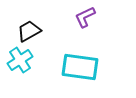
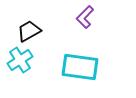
purple L-shape: rotated 20 degrees counterclockwise
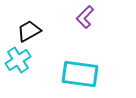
cyan cross: moved 2 px left
cyan rectangle: moved 7 px down
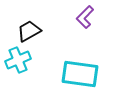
cyan cross: rotated 10 degrees clockwise
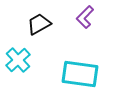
black trapezoid: moved 10 px right, 7 px up
cyan cross: rotated 20 degrees counterclockwise
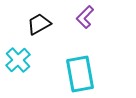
cyan rectangle: rotated 72 degrees clockwise
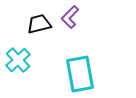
purple L-shape: moved 15 px left
black trapezoid: rotated 15 degrees clockwise
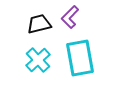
cyan cross: moved 20 px right
cyan rectangle: moved 16 px up
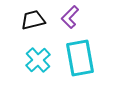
black trapezoid: moved 6 px left, 4 px up
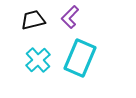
cyan rectangle: rotated 33 degrees clockwise
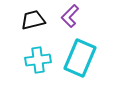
purple L-shape: moved 1 px up
cyan cross: rotated 35 degrees clockwise
